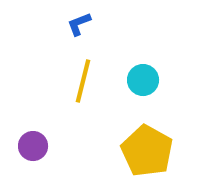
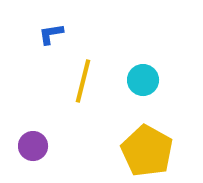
blue L-shape: moved 28 px left, 10 px down; rotated 12 degrees clockwise
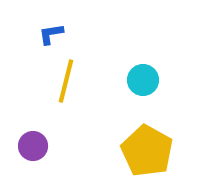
yellow line: moved 17 px left
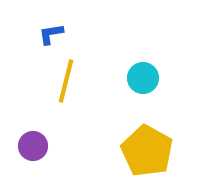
cyan circle: moved 2 px up
